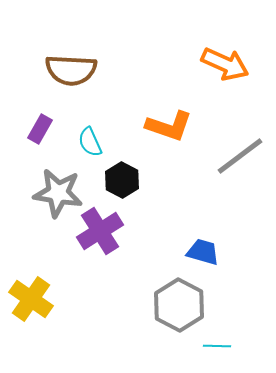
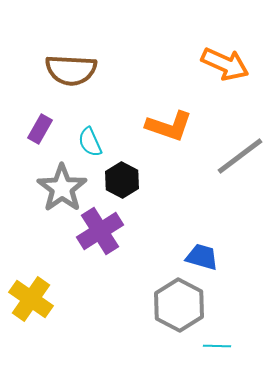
gray star: moved 4 px right, 5 px up; rotated 27 degrees clockwise
blue trapezoid: moved 1 px left, 5 px down
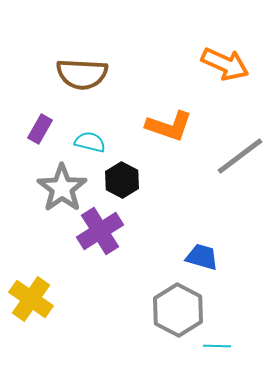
brown semicircle: moved 11 px right, 4 px down
cyan semicircle: rotated 128 degrees clockwise
gray hexagon: moved 1 px left, 5 px down
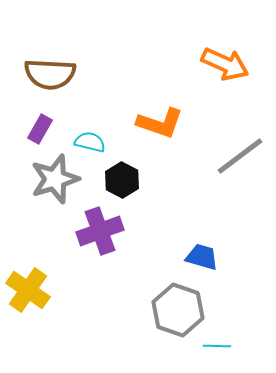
brown semicircle: moved 32 px left
orange L-shape: moved 9 px left, 3 px up
gray star: moved 7 px left, 9 px up; rotated 18 degrees clockwise
purple cross: rotated 12 degrees clockwise
yellow cross: moved 3 px left, 9 px up
gray hexagon: rotated 9 degrees counterclockwise
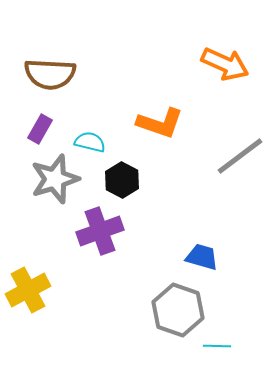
yellow cross: rotated 27 degrees clockwise
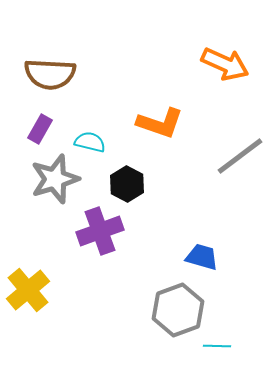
black hexagon: moved 5 px right, 4 px down
yellow cross: rotated 12 degrees counterclockwise
gray hexagon: rotated 21 degrees clockwise
